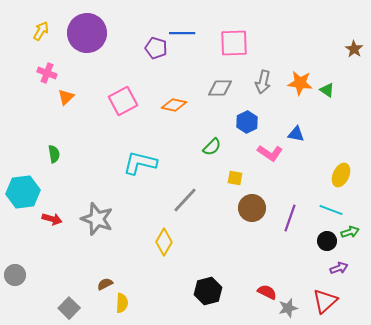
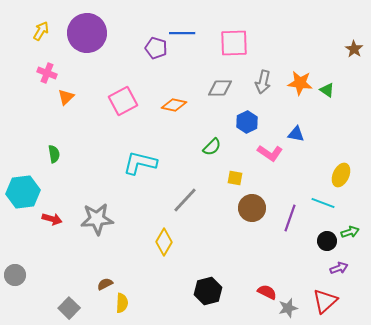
cyan line at (331, 210): moved 8 px left, 7 px up
gray star at (97, 219): rotated 24 degrees counterclockwise
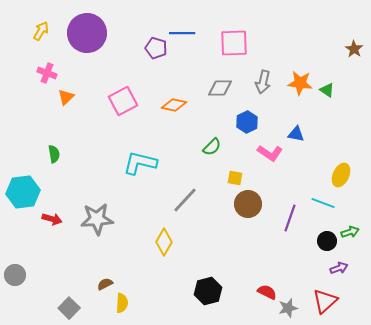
brown circle at (252, 208): moved 4 px left, 4 px up
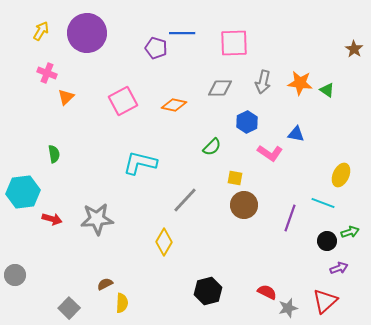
brown circle at (248, 204): moved 4 px left, 1 px down
